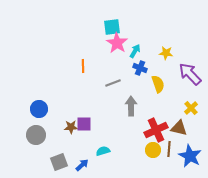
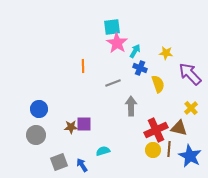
blue arrow: rotated 80 degrees counterclockwise
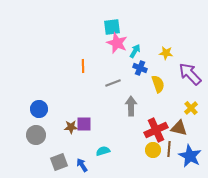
pink star: rotated 10 degrees counterclockwise
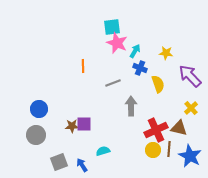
purple arrow: moved 2 px down
brown star: moved 1 px right, 1 px up
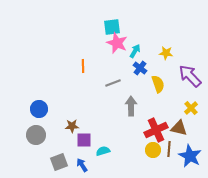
blue cross: rotated 16 degrees clockwise
purple square: moved 16 px down
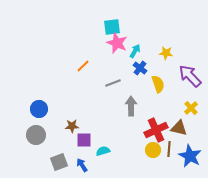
orange line: rotated 48 degrees clockwise
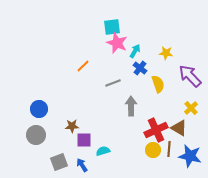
brown triangle: rotated 18 degrees clockwise
blue star: rotated 15 degrees counterclockwise
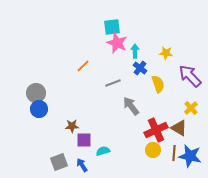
cyan arrow: rotated 32 degrees counterclockwise
gray arrow: rotated 36 degrees counterclockwise
gray circle: moved 42 px up
brown line: moved 5 px right, 4 px down
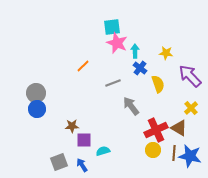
blue circle: moved 2 px left
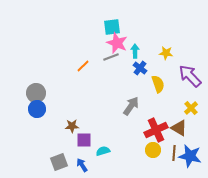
gray line: moved 2 px left, 26 px up
gray arrow: rotated 72 degrees clockwise
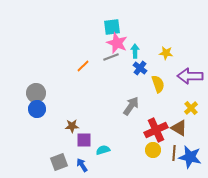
purple arrow: rotated 45 degrees counterclockwise
cyan semicircle: moved 1 px up
blue star: moved 1 px down
